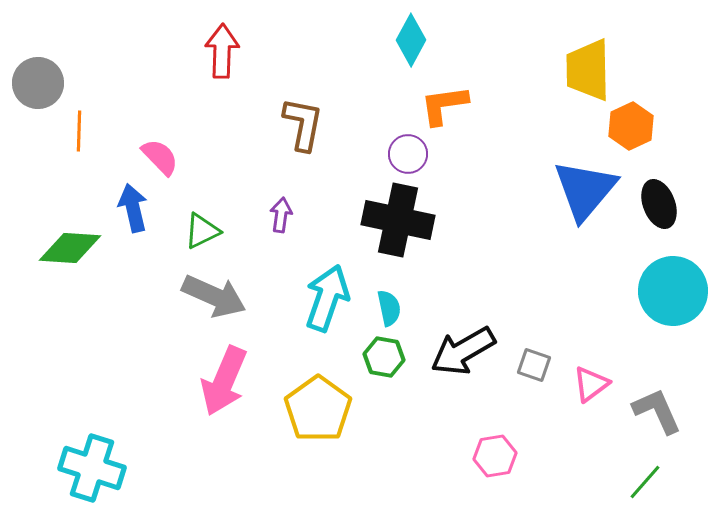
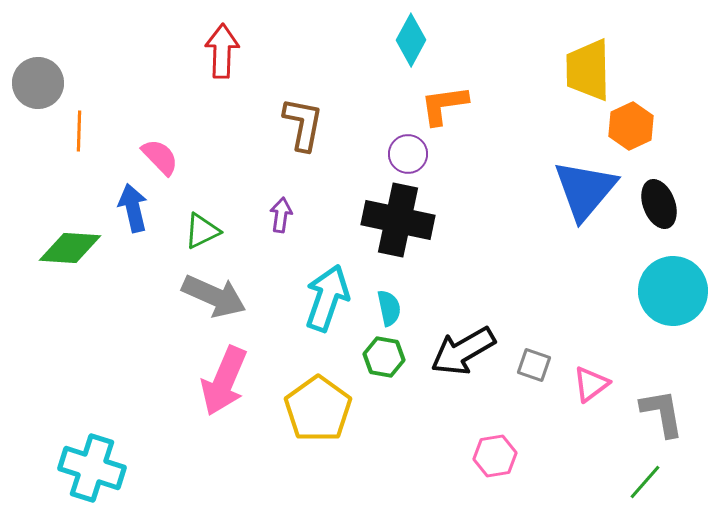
gray L-shape: moved 5 px right, 2 px down; rotated 14 degrees clockwise
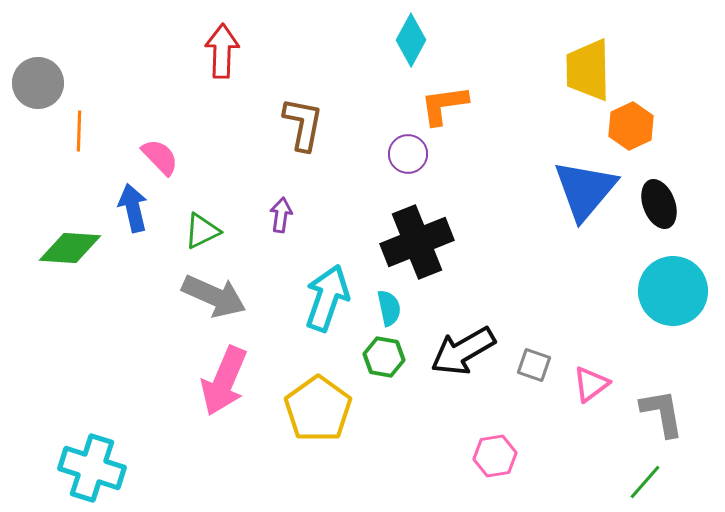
black cross: moved 19 px right, 22 px down; rotated 34 degrees counterclockwise
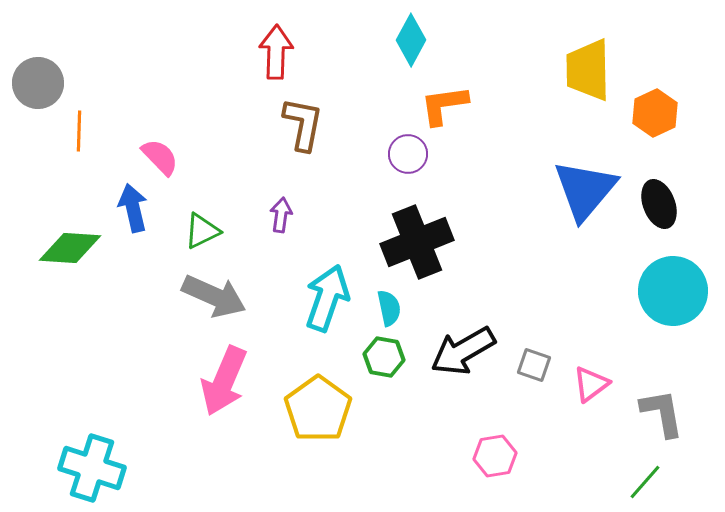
red arrow: moved 54 px right, 1 px down
orange hexagon: moved 24 px right, 13 px up
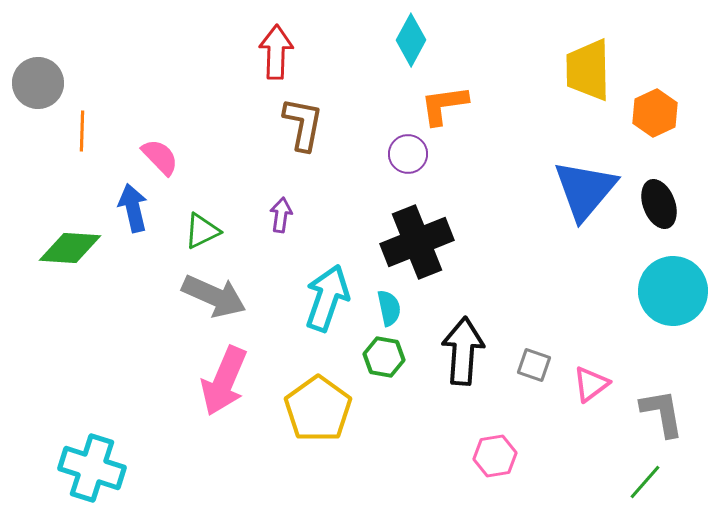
orange line: moved 3 px right
black arrow: rotated 124 degrees clockwise
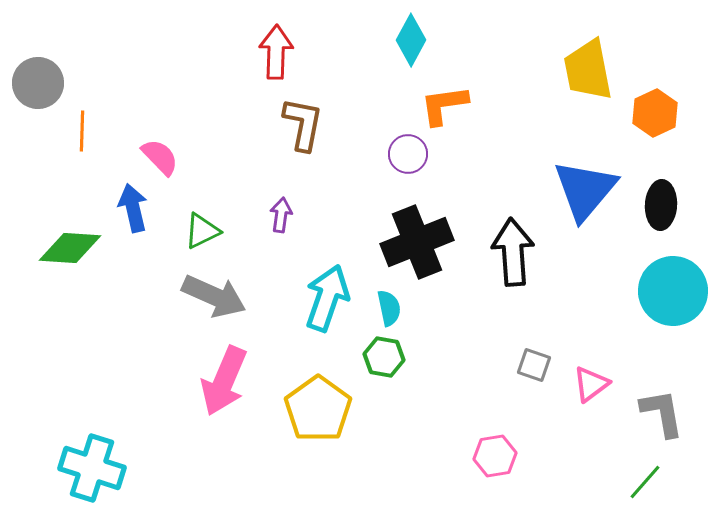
yellow trapezoid: rotated 10 degrees counterclockwise
black ellipse: moved 2 px right, 1 px down; rotated 24 degrees clockwise
black arrow: moved 50 px right, 99 px up; rotated 8 degrees counterclockwise
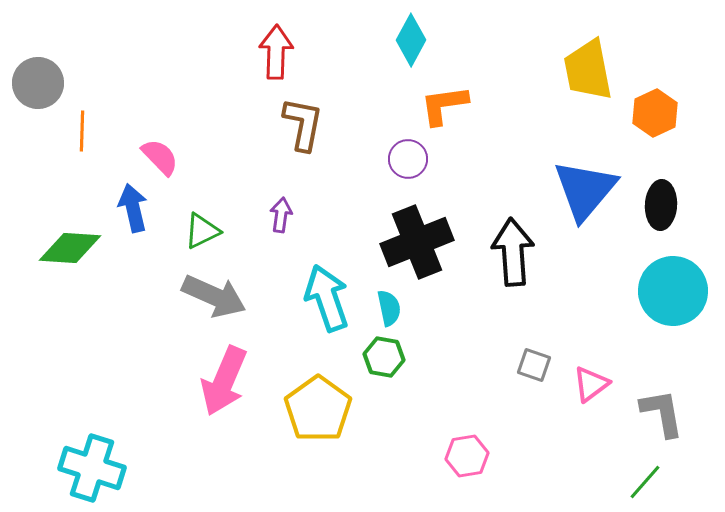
purple circle: moved 5 px down
cyan arrow: rotated 38 degrees counterclockwise
pink hexagon: moved 28 px left
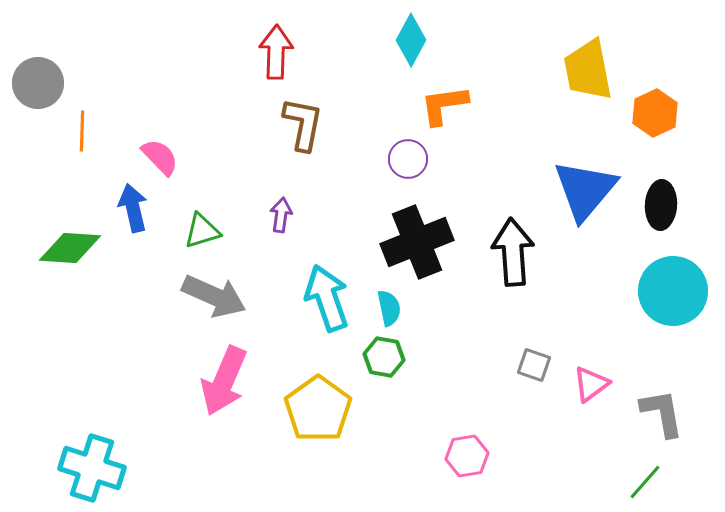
green triangle: rotated 9 degrees clockwise
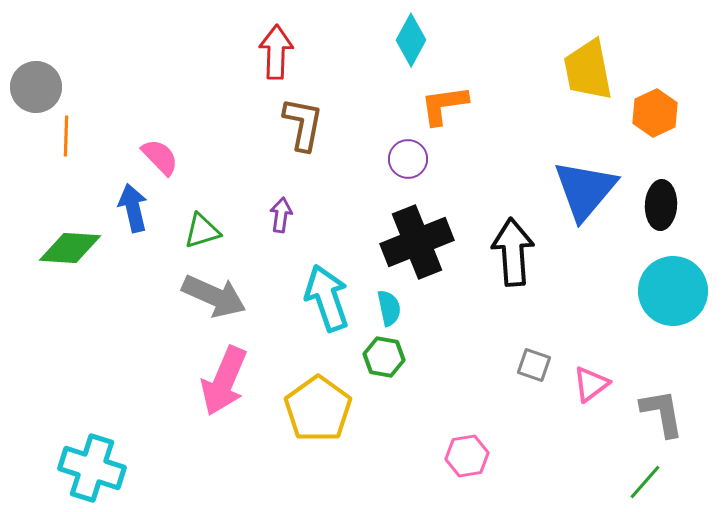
gray circle: moved 2 px left, 4 px down
orange line: moved 16 px left, 5 px down
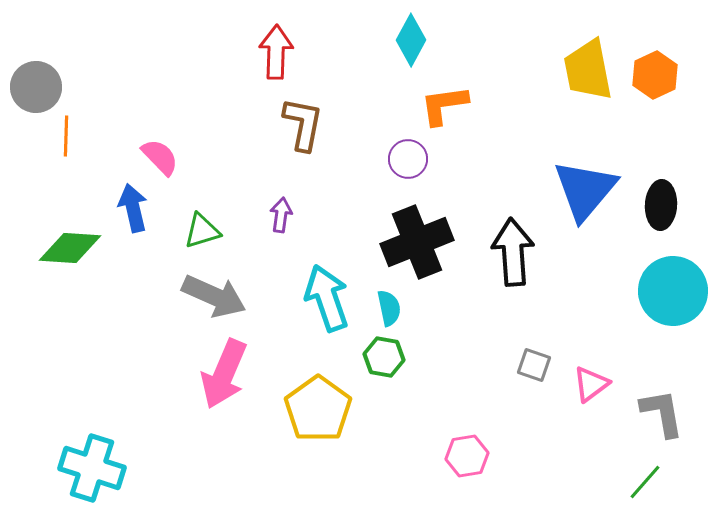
orange hexagon: moved 38 px up
pink arrow: moved 7 px up
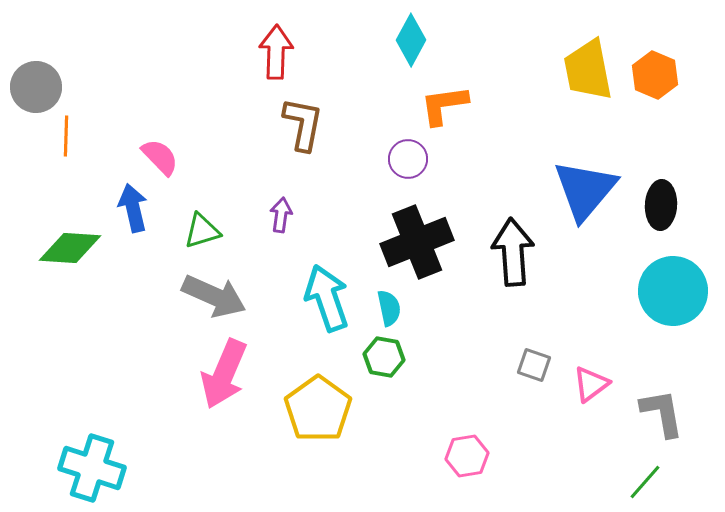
orange hexagon: rotated 12 degrees counterclockwise
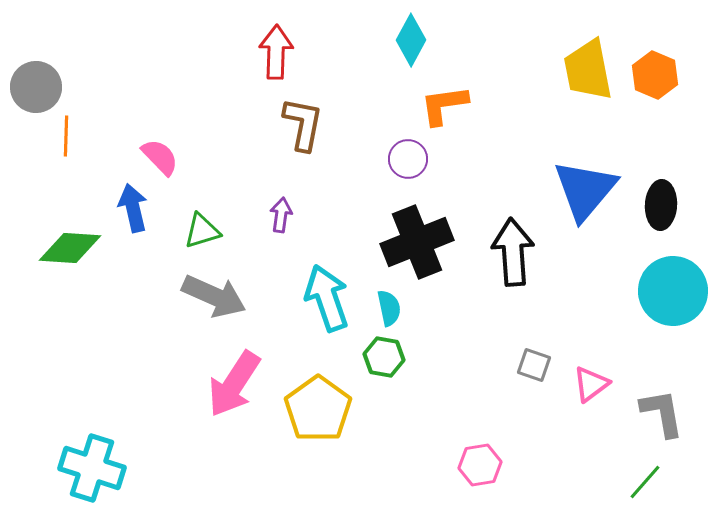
pink arrow: moved 10 px right, 10 px down; rotated 10 degrees clockwise
pink hexagon: moved 13 px right, 9 px down
